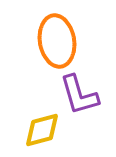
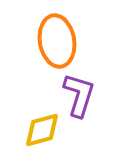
purple L-shape: rotated 147 degrees counterclockwise
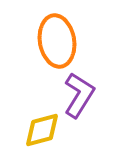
purple L-shape: rotated 15 degrees clockwise
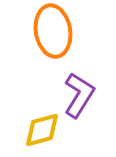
orange ellipse: moved 4 px left, 10 px up
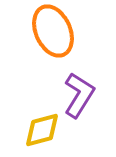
orange ellipse: rotated 15 degrees counterclockwise
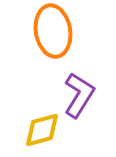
orange ellipse: rotated 15 degrees clockwise
